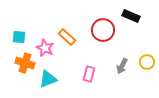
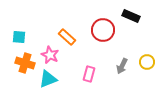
pink star: moved 5 px right, 7 px down
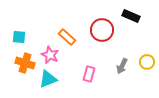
red circle: moved 1 px left
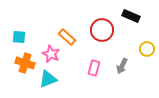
pink star: moved 1 px right, 1 px up
yellow circle: moved 13 px up
pink rectangle: moved 5 px right, 6 px up
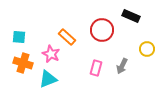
orange cross: moved 2 px left
pink rectangle: moved 2 px right
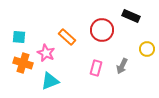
pink star: moved 5 px left, 1 px up
cyan triangle: moved 2 px right, 2 px down
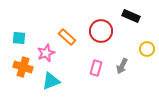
red circle: moved 1 px left, 1 px down
cyan square: moved 1 px down
pink star: rotated 24 degrees clockwise
orange cross: moved 4 px down
cyan triangle: moved 1 px right
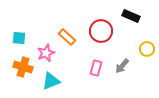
gray arrow: rotated 14 degrees clockwise
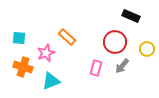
red circle: moved 14 px right, 11 px down
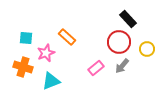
black rectangle: moved 3 px left, 3 px down; rotated 24 degrees clockwise
cyan square: moved 7 px right
red circle: moved 4 px right
pink rectangle: rotated 35 degrees clockwise
